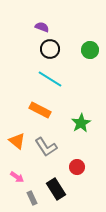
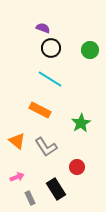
purple semicircle: moved 1 px right, 1 px down
black circle: moved 1 px right, 1 px up
pink arrow: rotated 56 degrees counterclockwise
gray rectangle: moved 2 px left
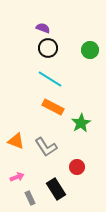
black circle: moved 3 px left
orange rectangle: moved 13 px right, 3 px up
orange triangle: moved 1 px left; rotated 18 degrees counterclockwise
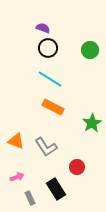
green star: moved 11 px right
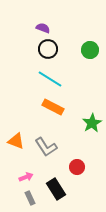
black circle: moved 1 px down
pink arrow: moved 9 px right
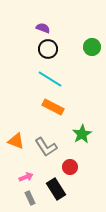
green circle: moved 2 px right, 3 px up
green star: moved 10 px left, 11 px down
red circle: moved 7 px left
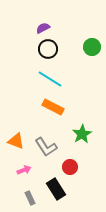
purple semicircle: rotated 48 degrees counterclockwise
pink arrow: moved 2 px left, 7 px up
